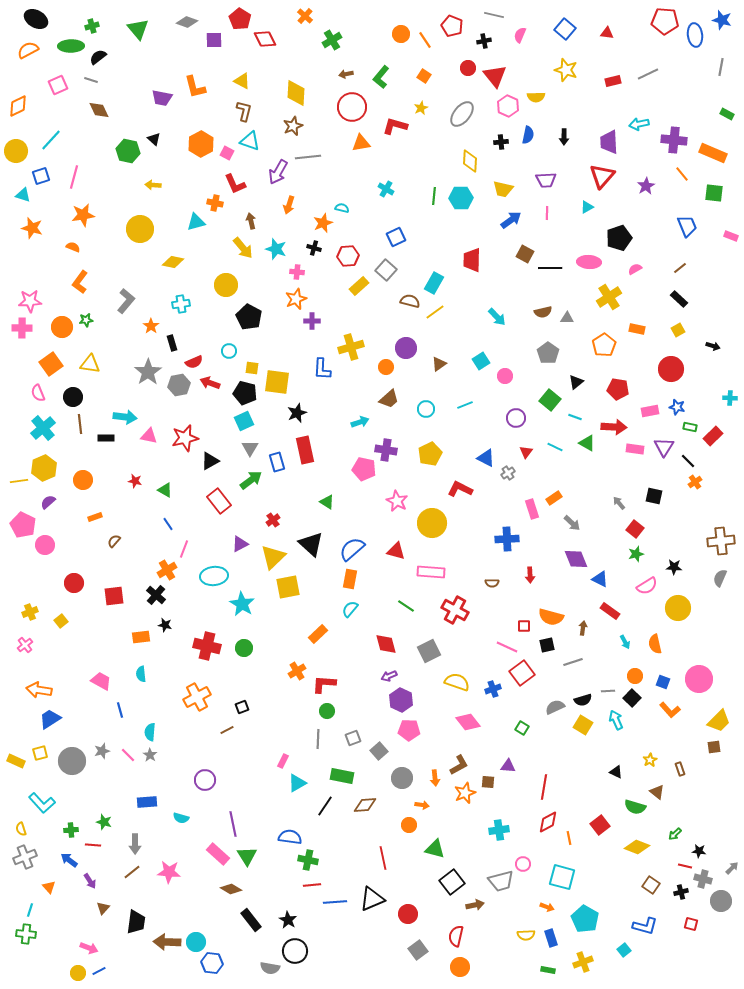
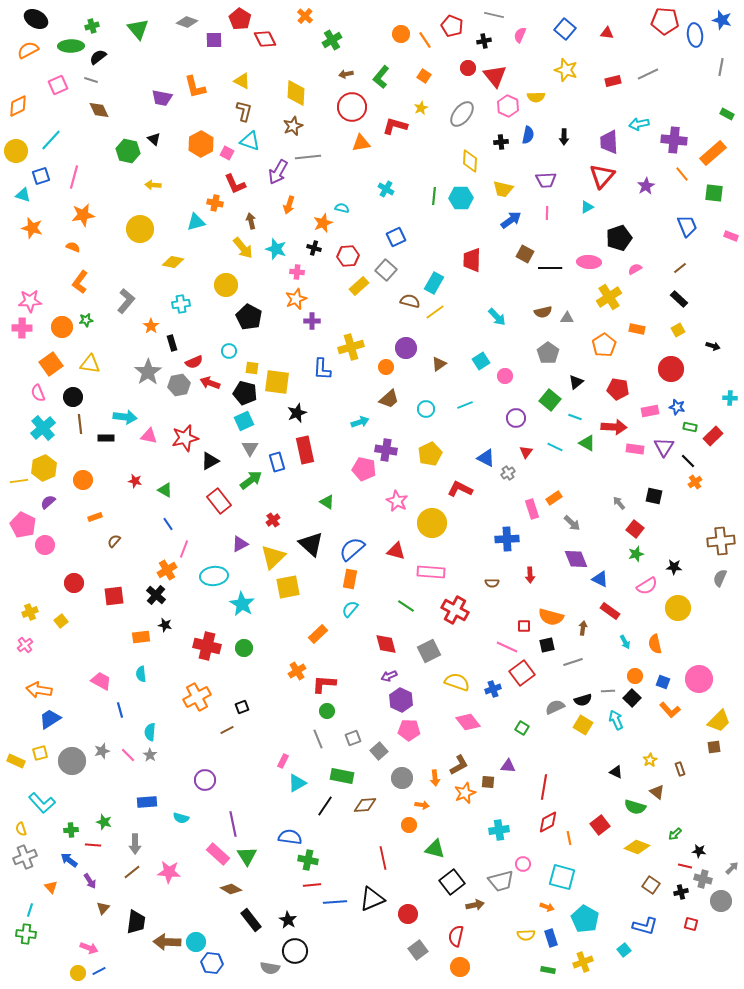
orange rectangle at (713, 153): rotated 64 degrees counterclockwise
gray line at (318, 739): rotated 24 degrees counterclockwise
orange triangle at (49, 887): moved 2 px right
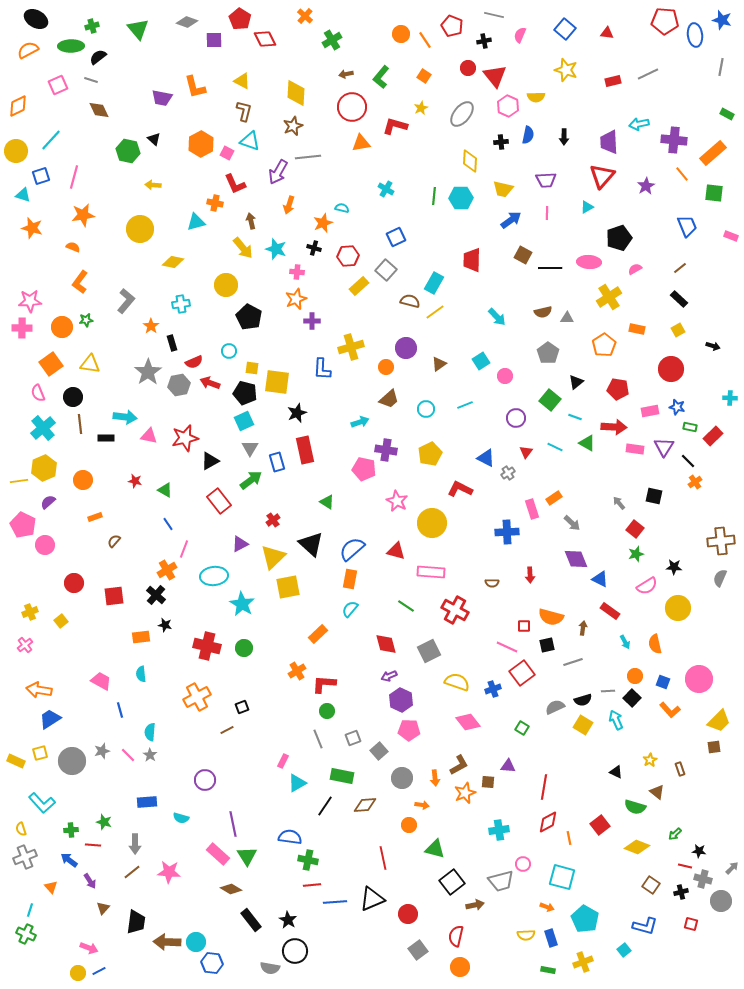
brown square at (525, 254): moved 2 px left, 1 px down
blue cross at (507, 539): moved 7 px up
green cross at (26, 934): rotated 18 degrees clockwise
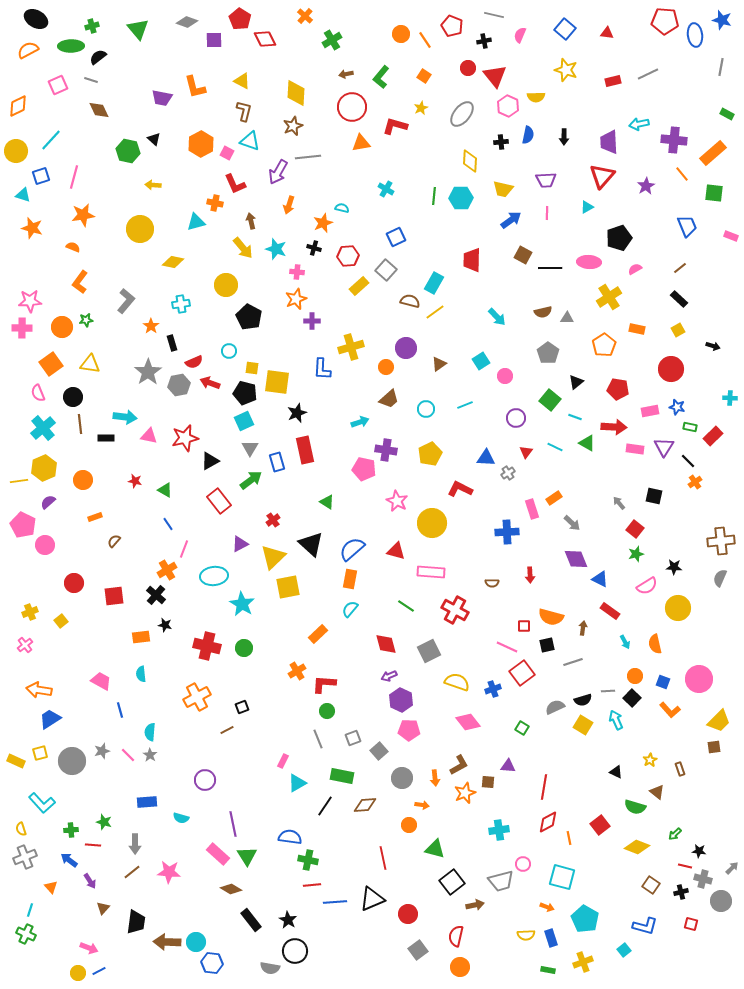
blue triangle at (486, 458): rotated 24 degrees counterclockwise
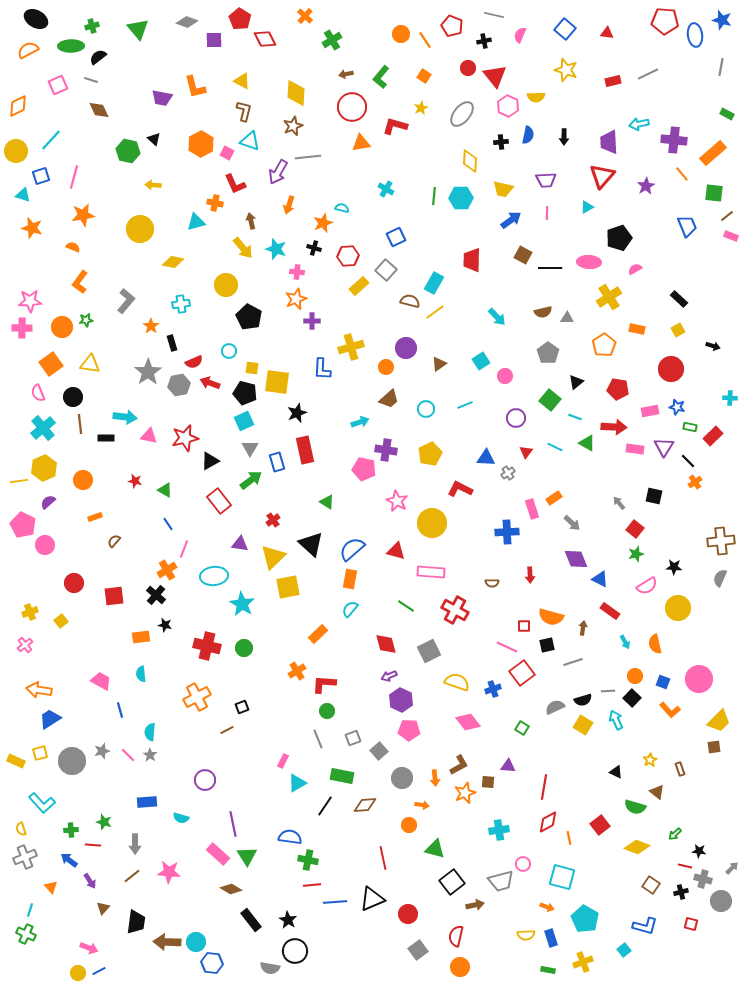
brown line at (680, 268): moved 47 px right, 52 px up
purple triangle at (240, 544): rotated 36 degrees clockwise
brown line at (132, 872): moved 4 px down
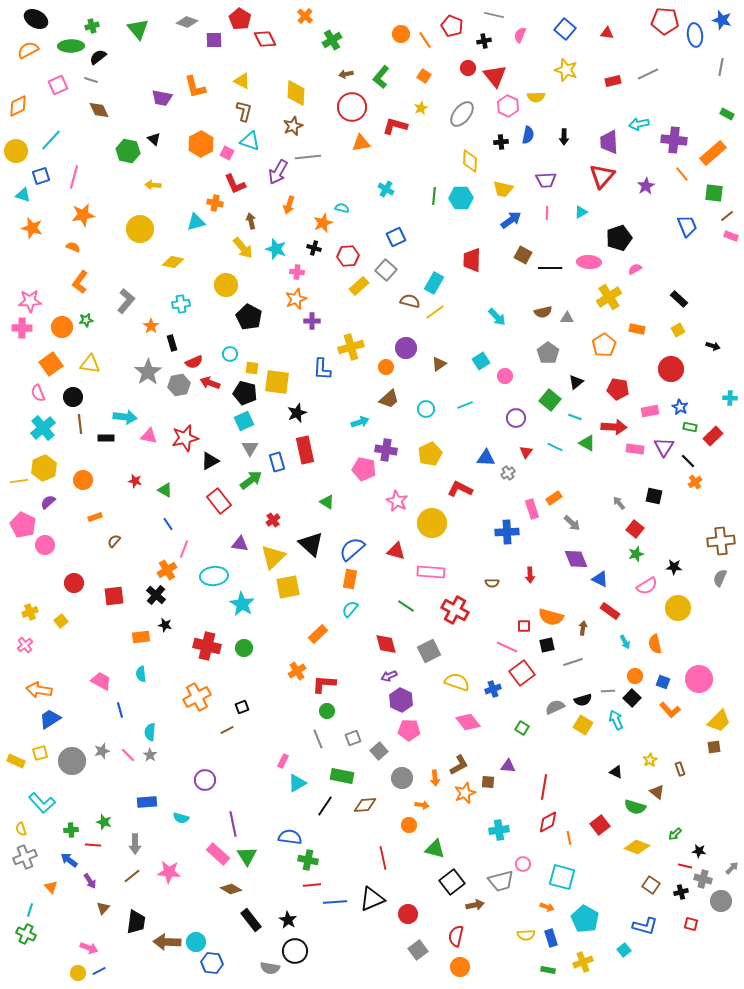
cyan triangle at (587, 207): moved 6 px left, 5 px down
cyan circle at (229, 351): moved 1 px right, 3 px down
blue star at (677, 407): moved 3 px right; rotated 14 degrees clockwise
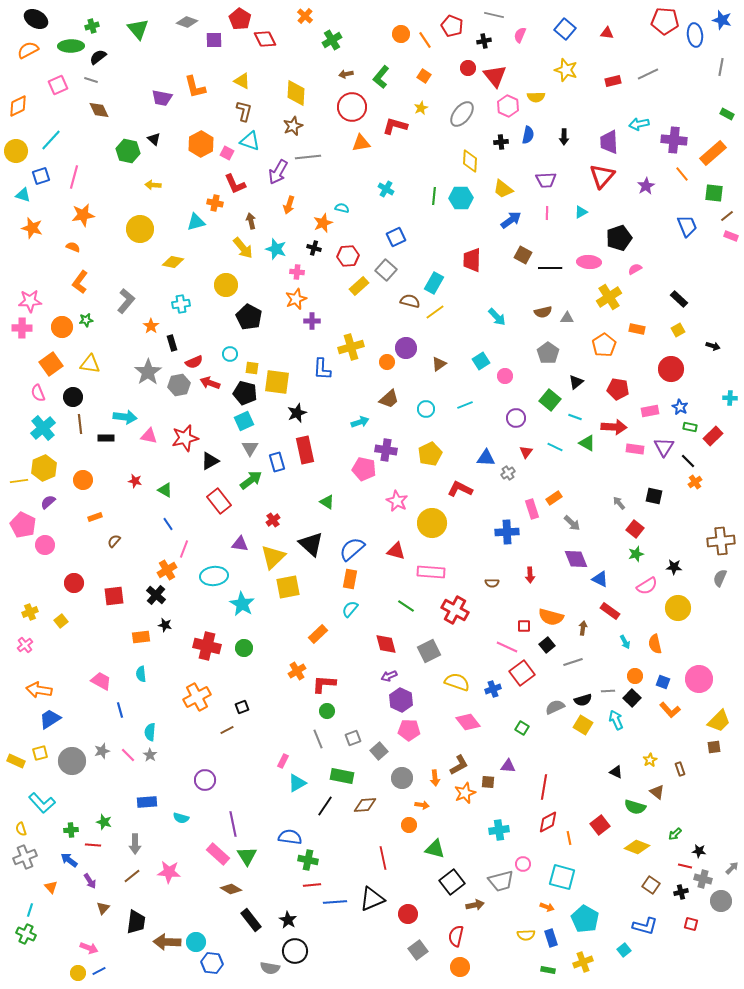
yellow trapezoid at (503, 189): rotated 25 degrees clockwise
orange circle at (386, 367): moved 1 px right, 5 px up
black square at (547, 645): rotated 28 degrees counterclockwise
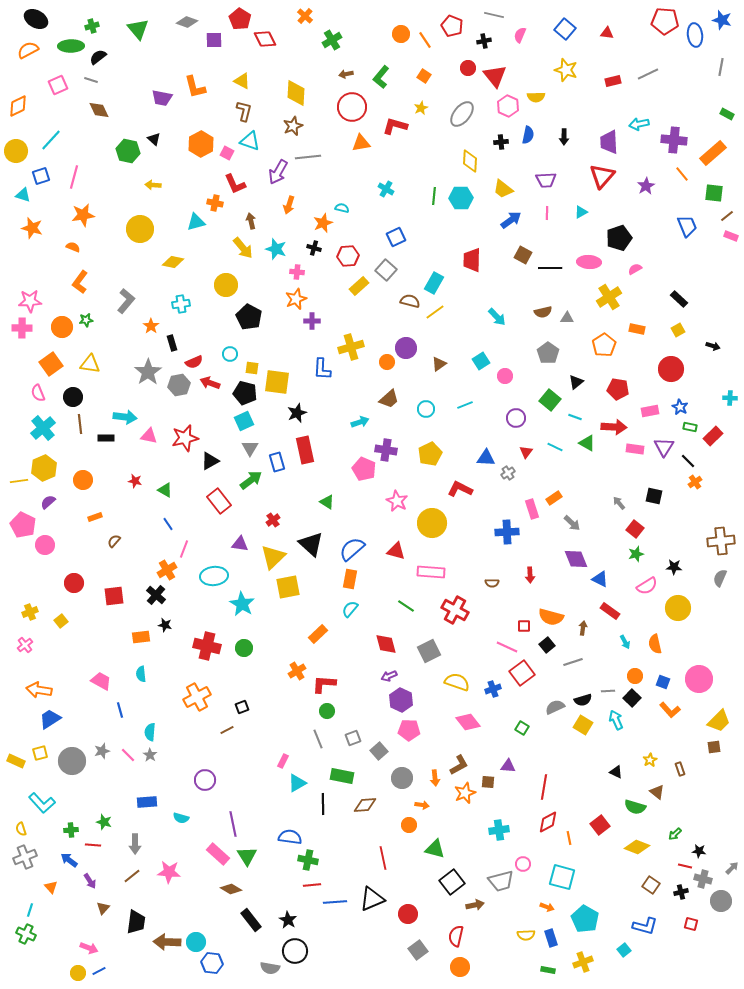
pink pentagon at (364, 469): rotated 10 degrees clockwise
black line at (325, 806): moved 2 px left, 2 px up; rotated 35 degrees counterclockwise
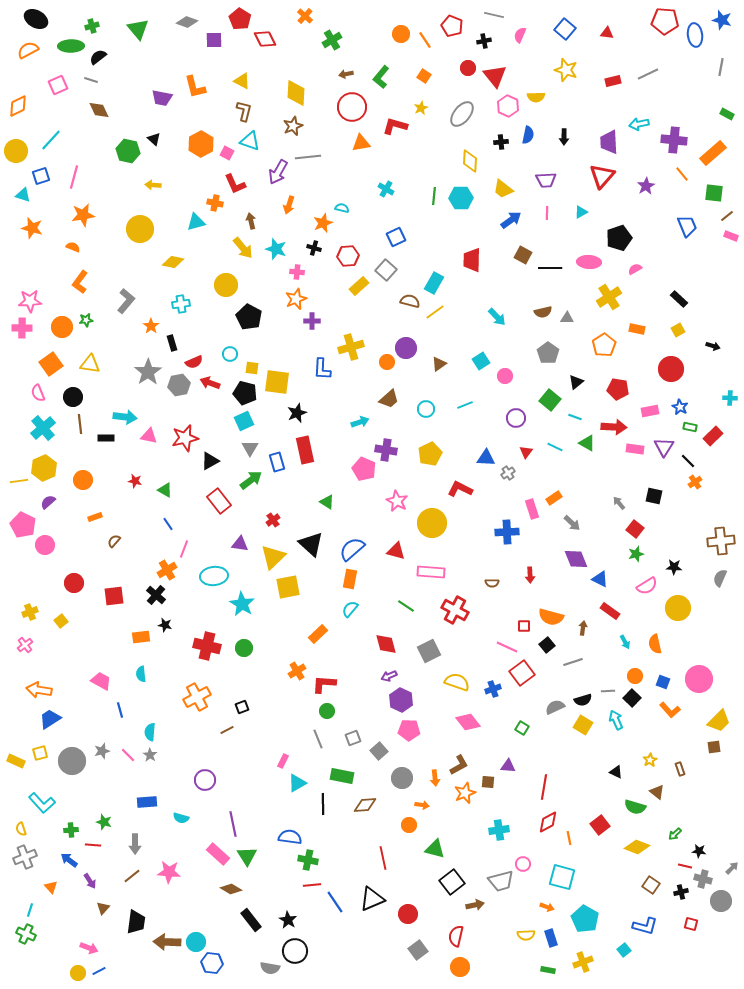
blue line at (335, 902): rotated 60 degrees clockwise
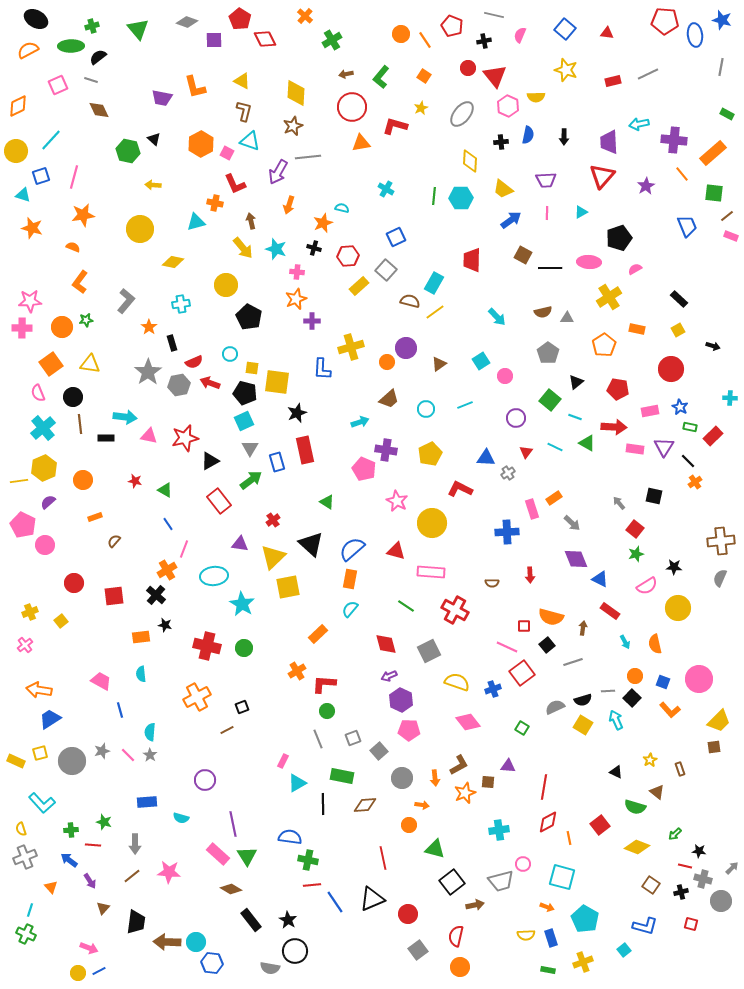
orange star at (151, 326): moved 2 px left, 1 px down
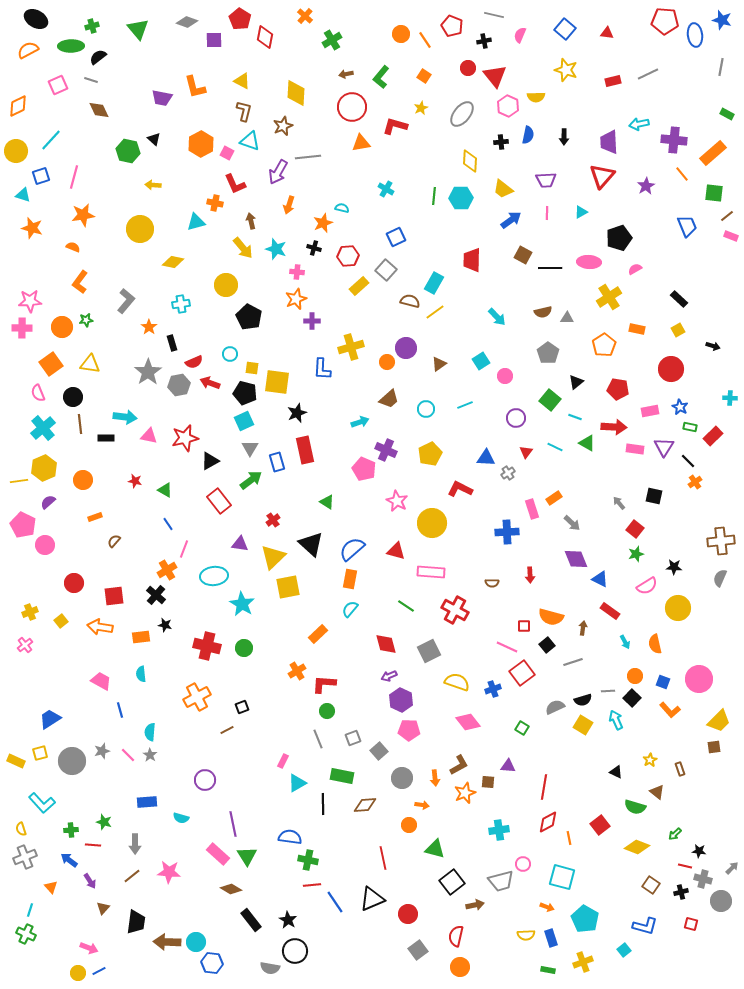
red diamond at (265, 39): moved 2 px up; rotated 40 degrees clockwise
brown star at (293, 126): moved 10 px left
purple cross at (386, 450): rotated 15 degrees clockwise
orange arrow at (39, 690): moved 61 px right, 63 px up
